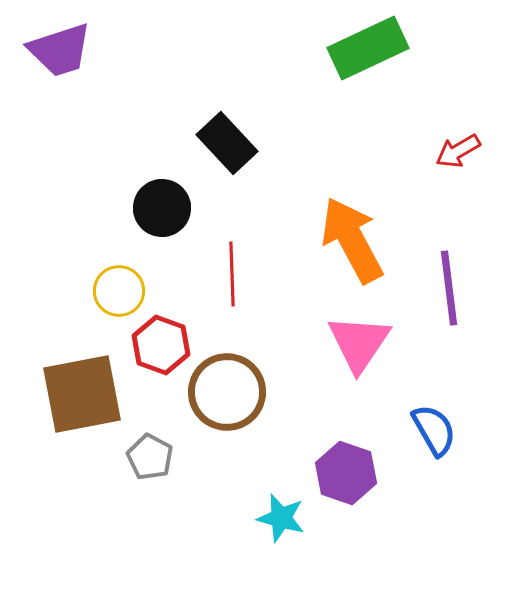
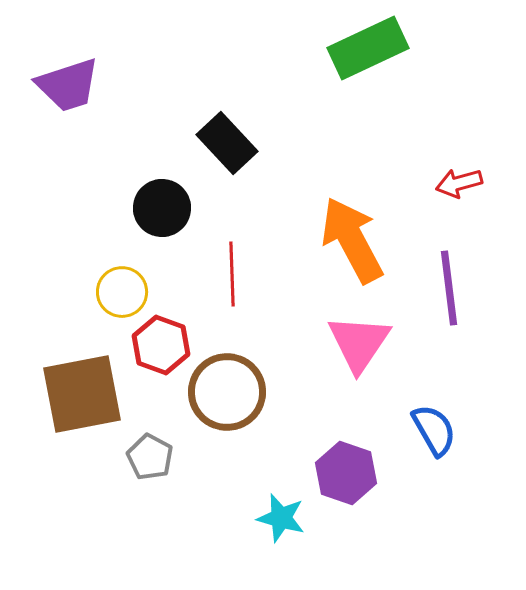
purple trapezoid: moved 8 px right, 35 px down
red arrow: moved 1 px right, 32 px down; rotated 15 degrees clockwise
yellow circle: moved 3 px right, 1 px down
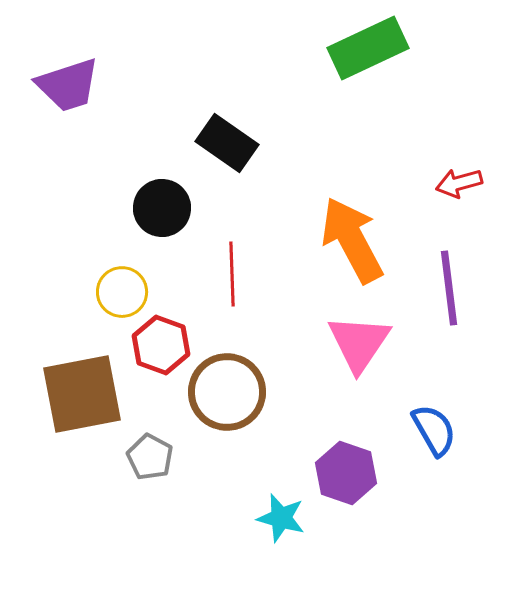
black rectangle: rotated 12 degrees counterclockwise
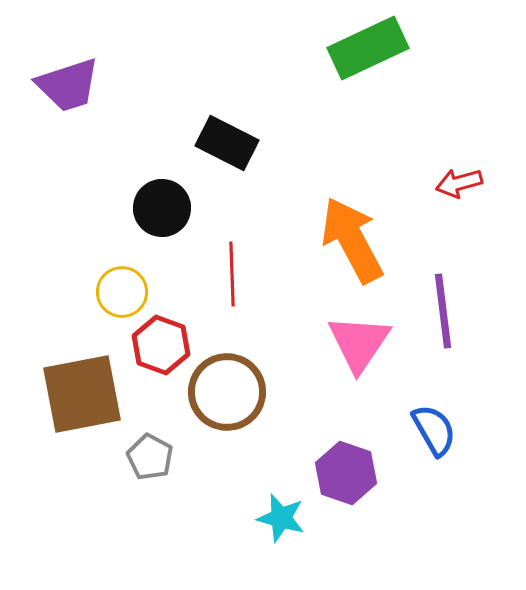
black rectangle: rotated 8 degrees counterclockwise
purple line: moved 6 px left, 23 px down
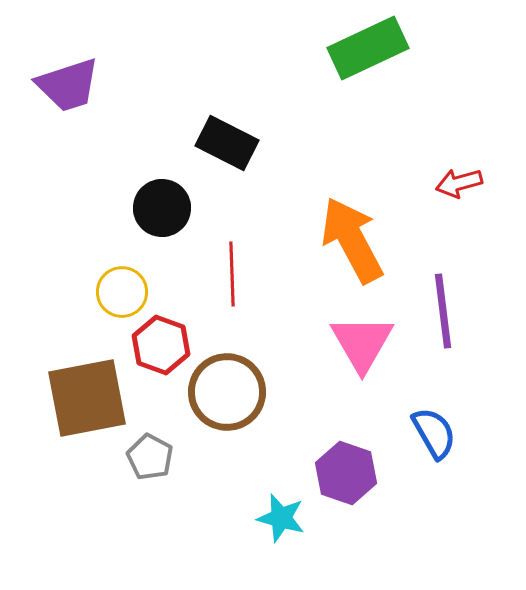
pink triangle: moved 3 px right; rotated 4 degrees counterclockwise
brown square: moved 5 px right, 4 px down
blue semicircle: moved 3 px down
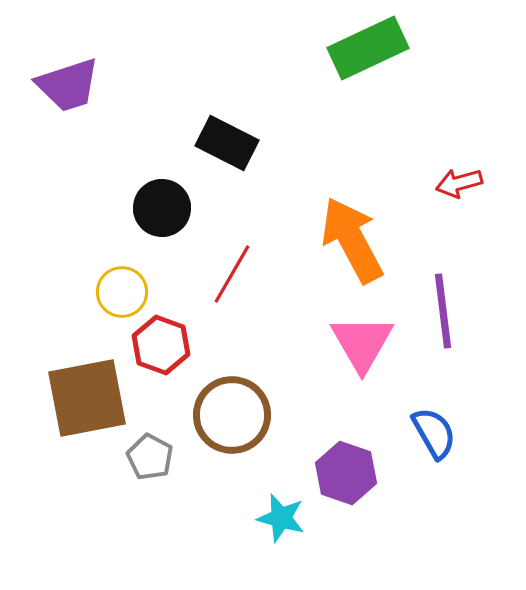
red line: rotated 32 degrees clockwise
brown circle: moved 5 px right, 23 px down
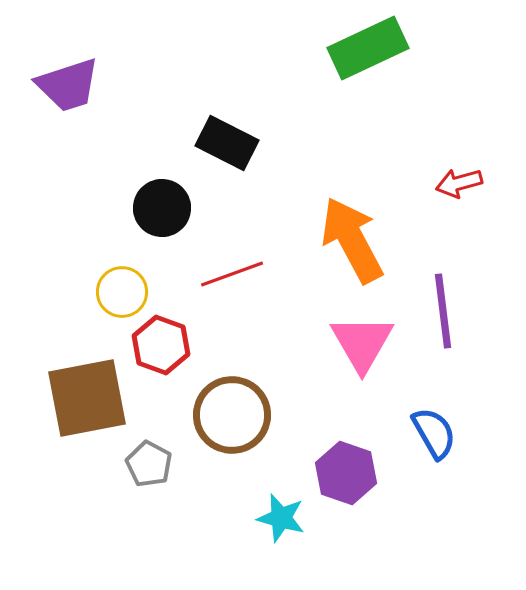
red line: rotated 40 degrees clockwise
gray pentagon: moved 1 px left, 7 px down
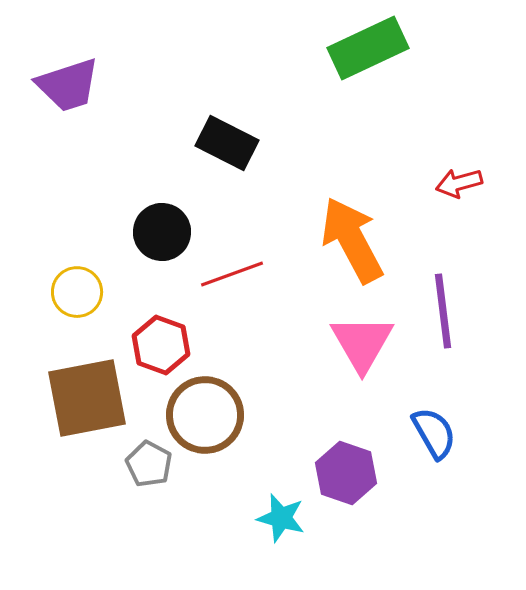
black circle: moved 24 px down
yellow circle: moved 45 px left
brown circle: moved 27 px left
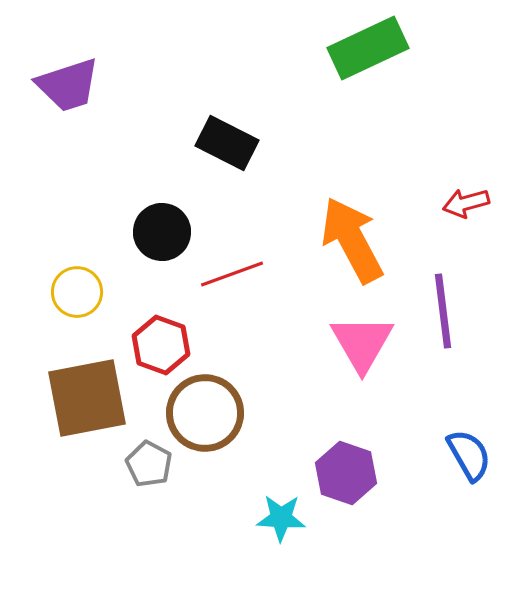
red arrow: moved 7 px right, 20 px down
brown circle: moved 2 px up
blue semicircle: moved 35 px right, 22 px down
cyan star: rotated 12 degrees counterclockwise
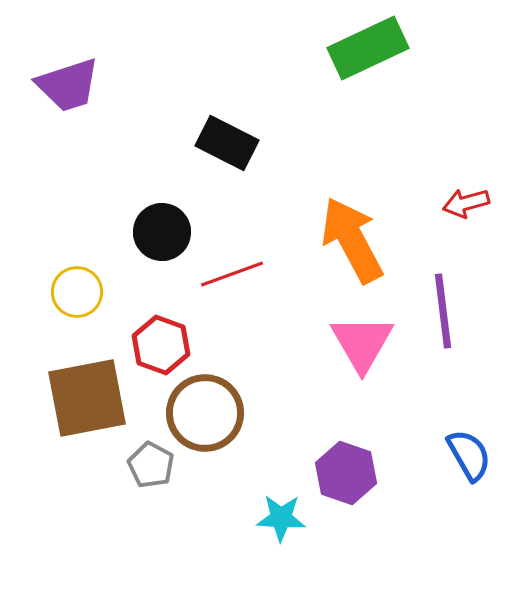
gray pentagon: moved 2 px right, 1 px down
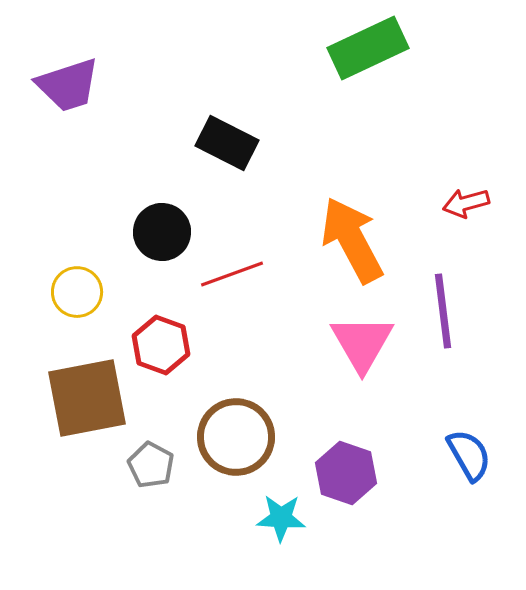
brown circle: moved 31 px right, 24 px down
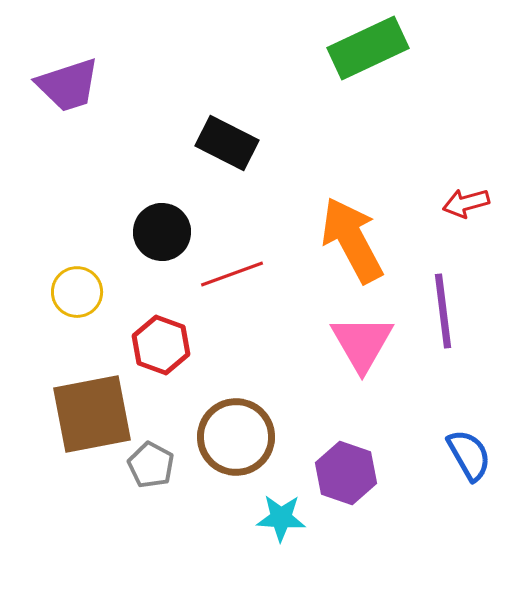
brown square: moved 5 px right, 16 px down
